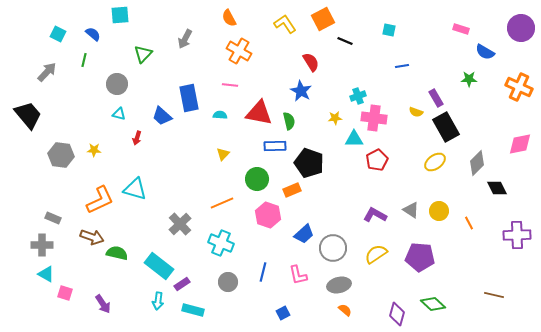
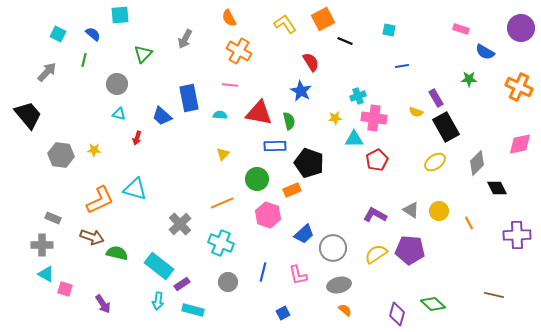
purple pentagon at (420, 257): moved 10 px left, 7 px up
pink square at (65, 293): moved 4 px up
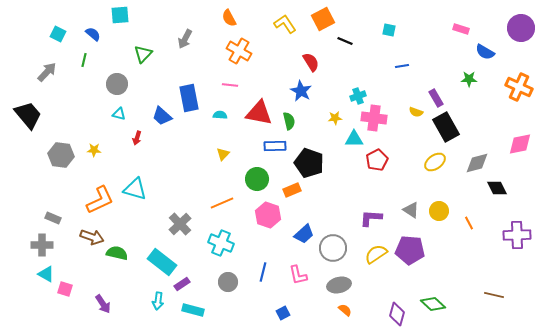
gray diamond at (477, 163): rotated 30 degrees clockwise
purple L-shape at (375, 215): moved 4 px left, 3 px down; rotated 25 degrees counterclockwise
cyan rectangle at (159, 266): moved 3 px right, 4 px up
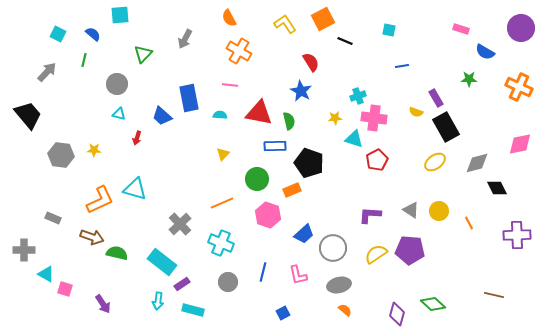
cyan triangle at (354, 139): rotated 18 degrees clockwise
purple L-shape at (371, 218): moved 1 px left, 3 px up
gray cross at (42, 245): moved 18 px left, 5 px down
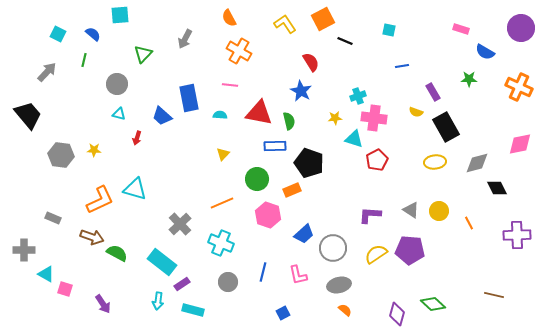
purple rectangle at (436, 98): moved 3 px left, 6 px up
yellow ellipse at (435, 162): rotated 30 degrees clockwise
green semicircle at (117, 253): rotated 15 degrees clockwise
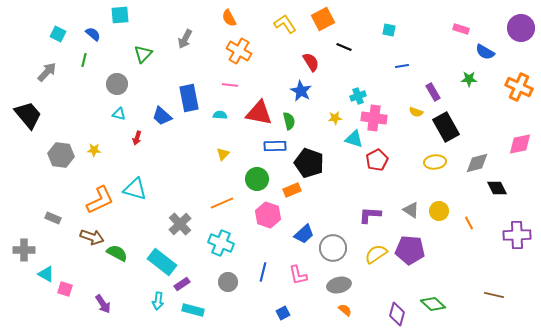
black line at (345, 41): moved 1 px left, 6 px down
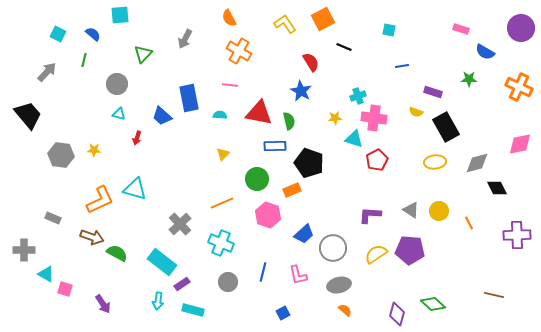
purple rectangle at (433, 92): rotated 42 degrees counterclockwise
